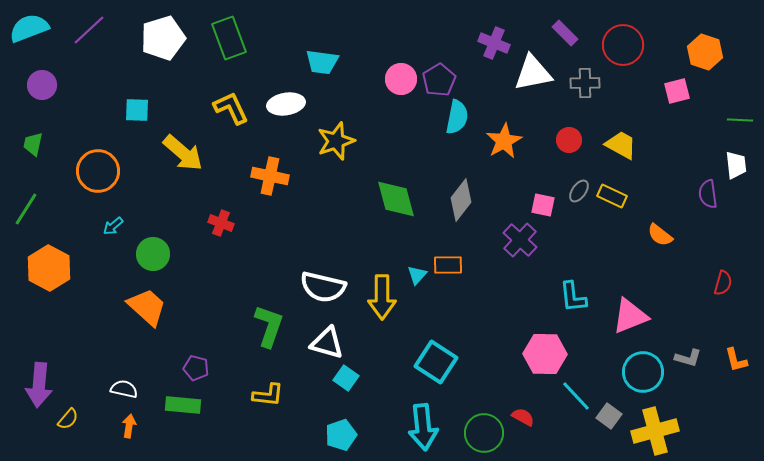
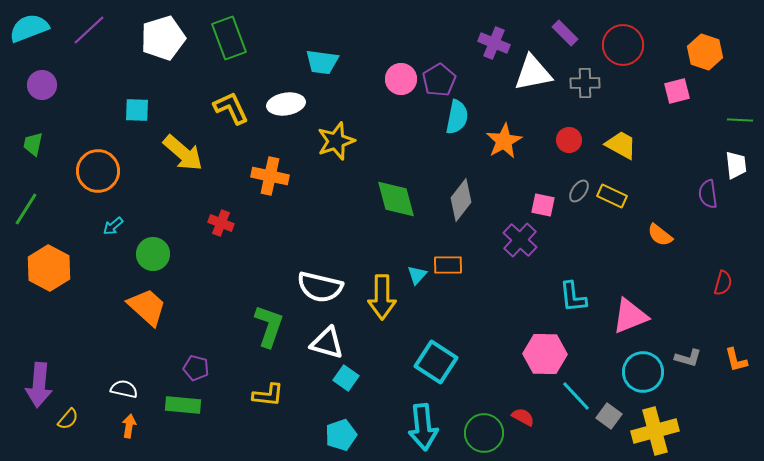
white semicircle at (323, 287): moved 3 px left
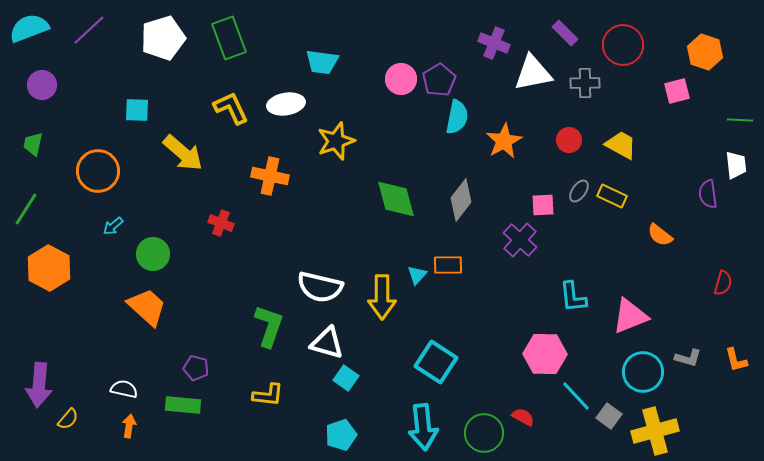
pink square at (543, 205): rotated 15 degrees counterclockwise
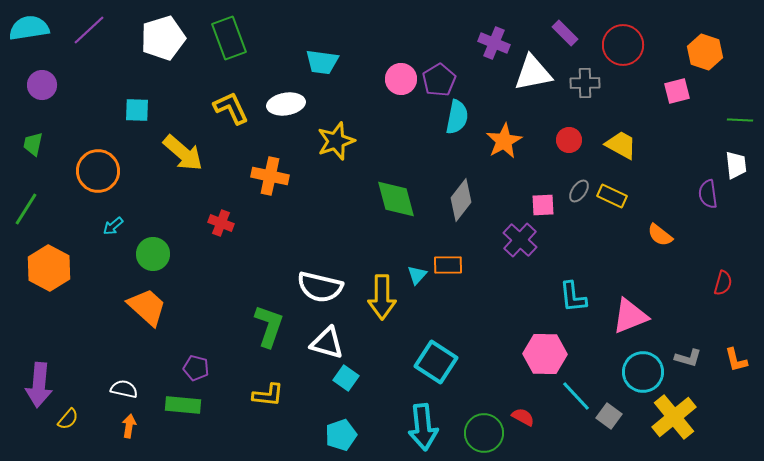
cyan semicircle at (29, 28): rotated 12 degrees clockwise
yellow cross at (655, 431): moved 19 px right, 14 px up; rotated 24 degrees counterclockwise
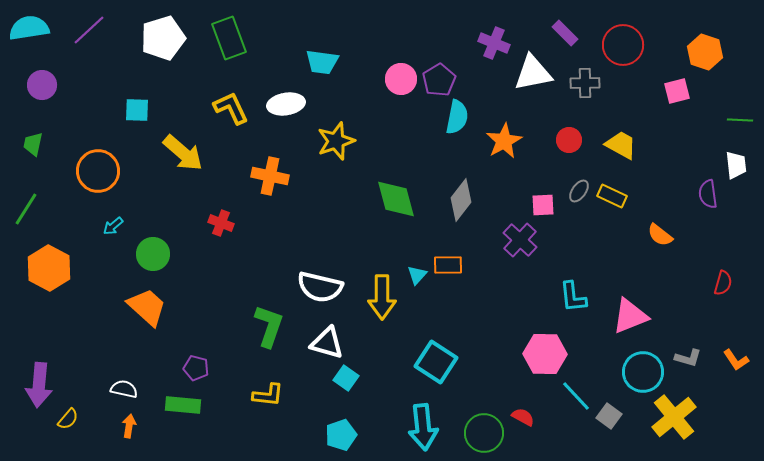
orange L-shape at (736, 360): rotated 20 degrees counterclockwise
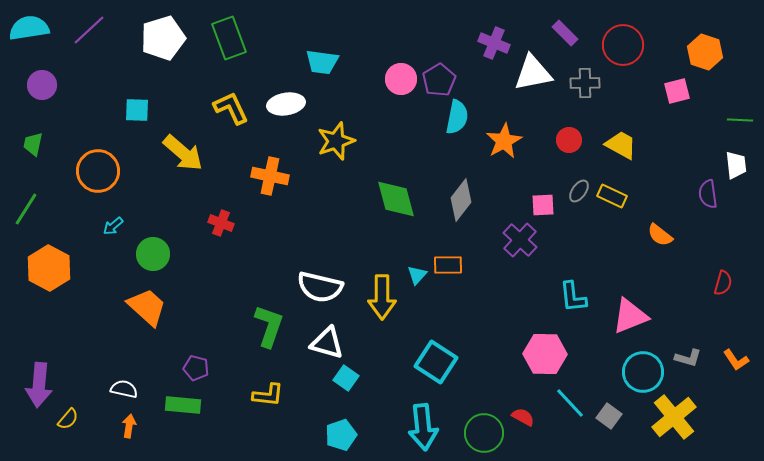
cyan line at (576, 396): moved 6 px left, 7 px down
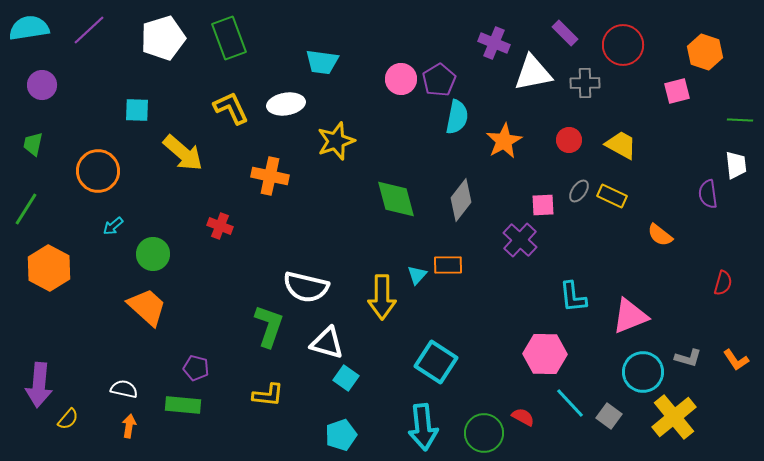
red cross at (221, 223): moved 1 px left, 3 px down
white semicircle at (320, 287): moved 14 px left
